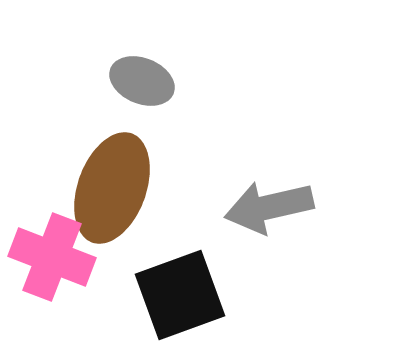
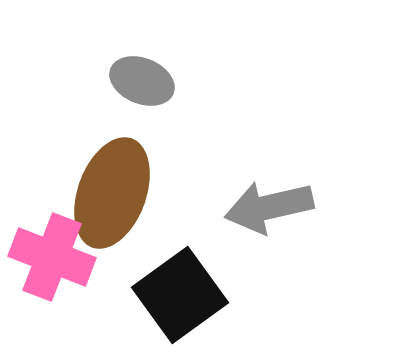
brown ellipse: moved 5 px down
black square: rotated 16 degrees counterclockwise
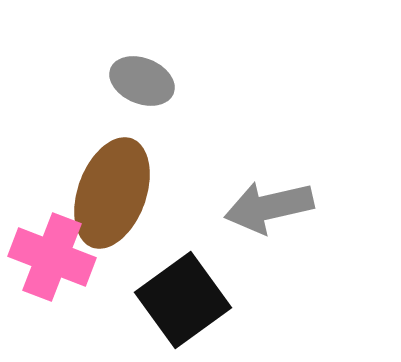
black square: moved 3 px right, 5 px down
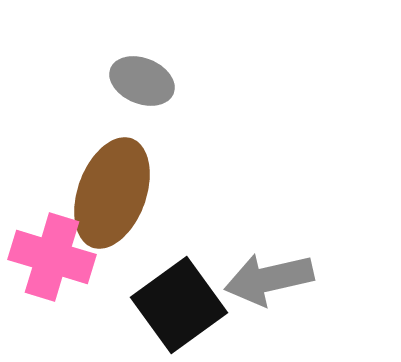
gray arrow: moved 72 px down
pink cross: rotated 4 degrees counterclockwise
black square: moved 4 px left, 5 px down
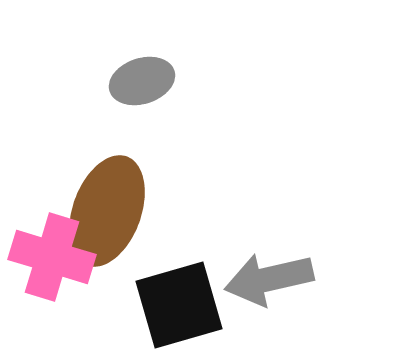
gray ellipse: rotated 40 degrees counterclockwise
brown ellipse: moved 5 px left, 18 px down
black square: rotated 20 degrees clockwise
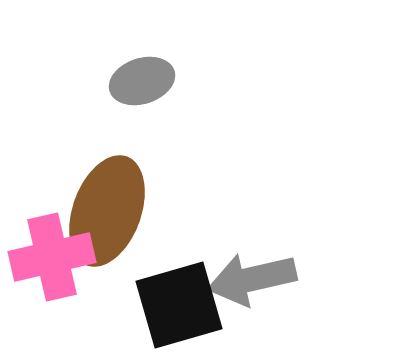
pink cross: rotated 30 degrees counterclockwise
gray arrow: moved 17 px left
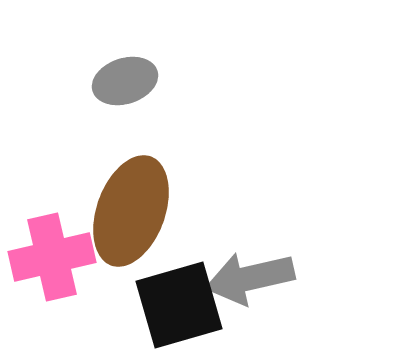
gray ellipse: moved 17 px left
brown ellipse: moved 24 px right
gray arrow: moved 2 px left, 1 px up
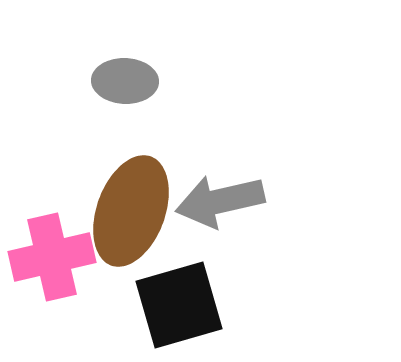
gray ellipse: rotated 20 degrees clockwise
gray arrow: moved 30 px left, 77 px up
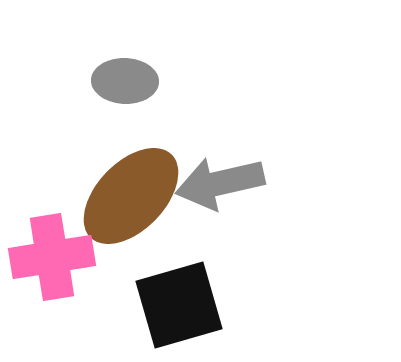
gray arrow: moved 18 px up
brown ellipse: moved 15 px up; rotated 24 degrees clockwise
pink cross: rotated 4 degrees clockwise
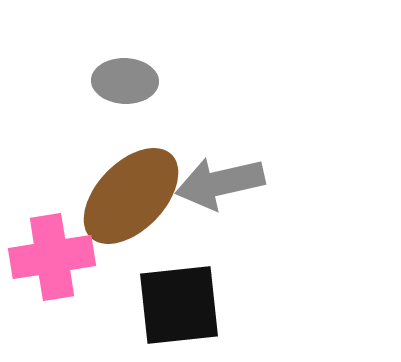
black square: rotated 10 degrees clockwise
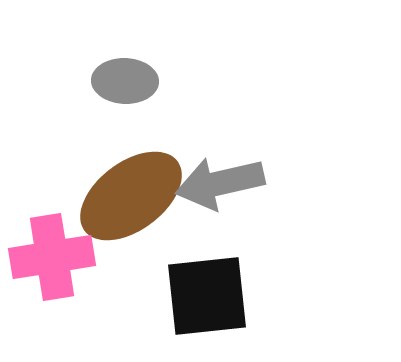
brown ellipse: rotated 9 degrees clockwise
black square: moved 28 px right, 9 px up
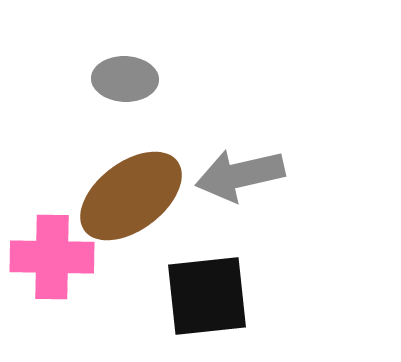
gray ellipse: moved 2 px up
gray arrow: moved 20 px right, 8 px up
pink cross: rotated 10 degrees clockwise
